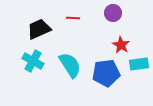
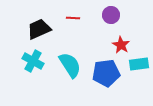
purple circle: moved 2 px left, 2 px down
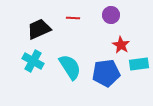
cyan semicircle: moved 2 px down
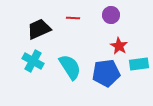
red star: moved 2 px left, 1 px down
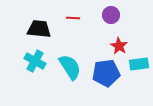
black trapezoid: rotated 30 degrees clockwise
cyan cross: moved 2 px right
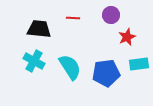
red star: moved 8 px right, 9 px up; rotated 18 degrees clockwise
cyan cross: moved 1 px left
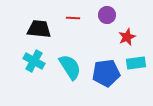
purple circle: moved 4 px left
cyan rectangle: moved 3 px left, 1 px up
